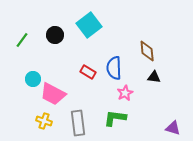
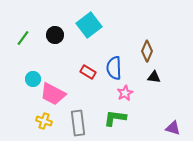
green line: moved 1 px right, 2 px up
brown diamond: rotated 30 degrees clockwise
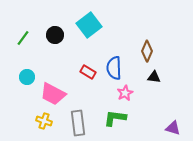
cyan circle: moved 6 px left, 2 px up
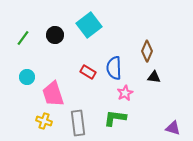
pink trapezoid: rotated 44 degrees clockwise
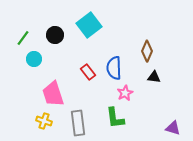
red rectangle: rotated 21 degrees clockwise
cyan circle: moved 7 px right, 18 px up
green L-shape: rotated 105 degrees counterclockwise
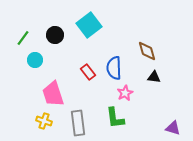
brown diamond: rotated 40 degrees counterclockwise
cyan circle: moved 1 px right, 1 px down
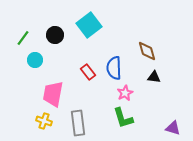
pink trapezoid: rotated 28 degrees clockwise
green L-shape: moved 8 px right; rotated 10 degrees counterclockwise
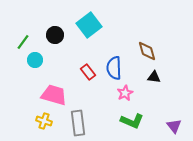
green line: moved 4 px down
pink trapezoid: moved 1 px right, 1 px down; rotated 96 degrees clockwise
green L-shape: moved 9 px right, 3 px down; rotated 50 degrees counterclockwise
purple triangle: moved 1 px right, 2 px up; rotated 35 degrees clockwise
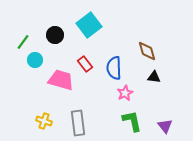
red rectangle: moved 3 px left, 8 px up
pink trapezoid: moved 7 px right, 15 px up
green L-shape: rotated 125 degrees counterclockwise
purple triangle: moved 9 px left
